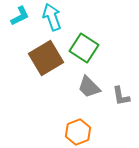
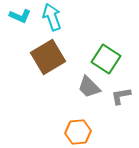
cyan L-shape: rotated 50 degrees clockwise
green square: moved 22 px right, 11 px down
brown square: moved 2 px right, 1 px up
gray L-shape: rotated 90 degrees clockwise
orange hexagon: rotated 15 degrees clockwise
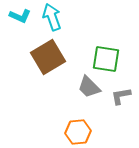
green square: rotated 24 degrees counterclockwise
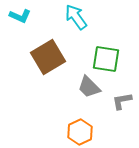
cyan arrow: moved 24 px right; rotated 16 degrees counterclockwise
gray L-shape: moved 1 px right, 5 px down
orange hexagon: moved 2 px right; rotated 20 degrees counterclockwise
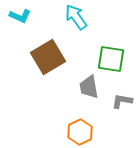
green square: moved 5 px right
gray trapezoid: rotated 35 degrees clockwise
gray L-shape: rotated 20 degrees clockwise
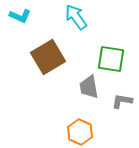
orange hexagon: rotated 10 degrees counterclockwise
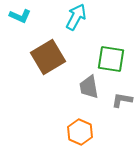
cyan arrow: rotated 64 degrees clockwise
gray L-shape: moved 1 px up
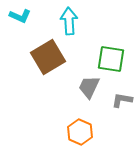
cyan arrow: moved 7 px left, 4 px down; rotated 32 degrees counterclockwise
gray trapezoid: rotated 35 degrees clockwise
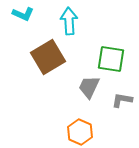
cyan L-shape: moved 3 px right, 2 px up
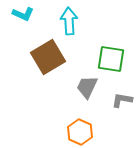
gray trapezoid: moved 2 px left
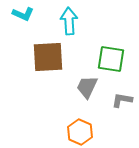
brown square: rotated 28 degrees clockwise
